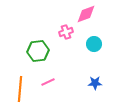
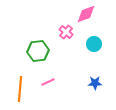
pink cross: rotated 32 degrees counterclockwise
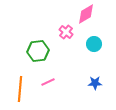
pink diamond: rotated 10 degrees counterclockwise
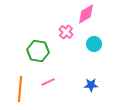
green hexagon: rotated 15 degrees clockwise
blue star: moved 4 px left, 2 px down
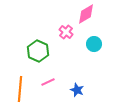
green hexagon: rotated 15 degrees clockwise
blue star: moved 14 px left, 5 px down; rotated 24 degrees clockwise
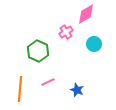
pink cross: rotated 16 degrees clockwise
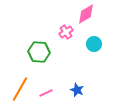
green hexagon: moved 1 px right, 1 px down; rotated 20 degrees counterclockwise
pink line: moved 2 px left, 11 px down
orange line: rotated 25 degrees clockwise
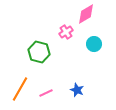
green hexagon: rotated 10 degrees clockwise
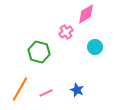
cyan circle: moved 1 px right, 3 px down
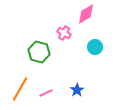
pink cross: moved 2 px left, 1 px down; rotated 24 degrees counterclockwise
blue star: rotated 16 degrees clockwise
